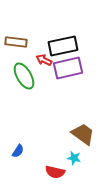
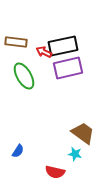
red arrow: moved 8 px up
brown trapezoid: moved 1 px up
cyan star: moved 1 px right, 4 px up
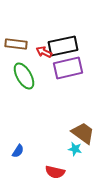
brown rectangle: moved 2 px down
cyan star: moved 5 px up
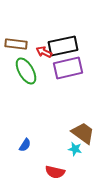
green ellipse: moved 2 px right, 5 px up
blue semicircle: moved 7 px right, 6 px up
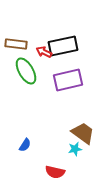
purple rectangle: moved 12 px down
cyan star: rotated 24 degrees counterclockwise
